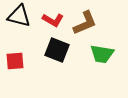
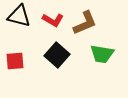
black square: moved 5 px down; rotated 20 degrees clockwise
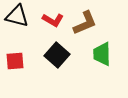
black triangle: moved 2 px left
green trapezoid: rotated 80 degrees clockwise
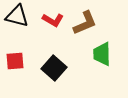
black square: moved 3 px left, 13 px down
